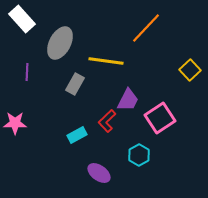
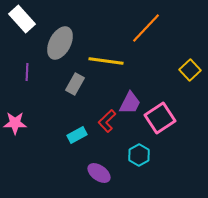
purple trapezoid: moved 2 px right, 3 px down
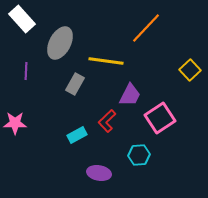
purple line: moved 1 px left, 1 px up
purple trapezoid: moved 8 px up
cyan hexagon: rotated 25 degrees clockwise
purple ellipse: rotated 25 degrees counterclockwise
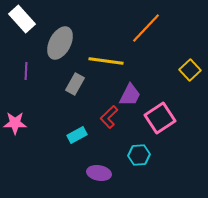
red L-shape: moved 2 px right, 4 px up
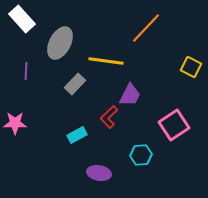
yellow square: moved 1 px right, 3 px up; rotated 20 degrees counterclockwise
gray rectangle: rotated 15 degrees clockwise
pink square: moved 14 px right, 7 px down
cyan hexagon: moved 2 px right
